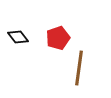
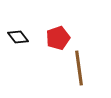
brown line: rotated 16 degrees counterclockwise
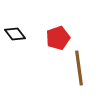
black diamond: moved 3 px left, 3 px up
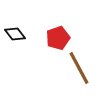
brown line: rotated 20 degrees counterclockwise
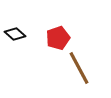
black diamond: rotated 10 degrees counterclockwise
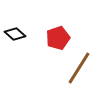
brown line: rotated 60 degrees clockwise
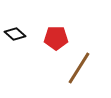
red pentagon: moved 2 px left; rotated 20 degrees clockwise
